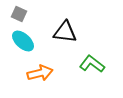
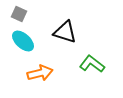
black triangle: rotated 10 degrees clockwise
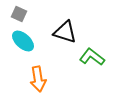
green L-shape: moved 7 px up
orange arrow: moved 2 px left, 6 px down; rotated 95 degrees clockwise
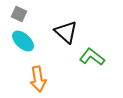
black triangle: moved 1 px right; rotated 25 degrees clockwise
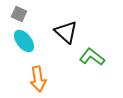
cyan ellipse: moved 1 px right; rotated 10 degrees clockwise
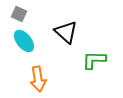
green L-shape: moved 2 px right, 3 px down; rotated 35 degrees counterclockwise
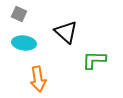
cyan ellipse: moved 2 px down; rotated 45 degrees counterclockwise
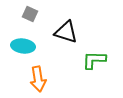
gray square: moved 11 px right
black triangle: rotated 25 degrees counterclockwise
cyan ellipse: moved 1 px left, 3 px down
